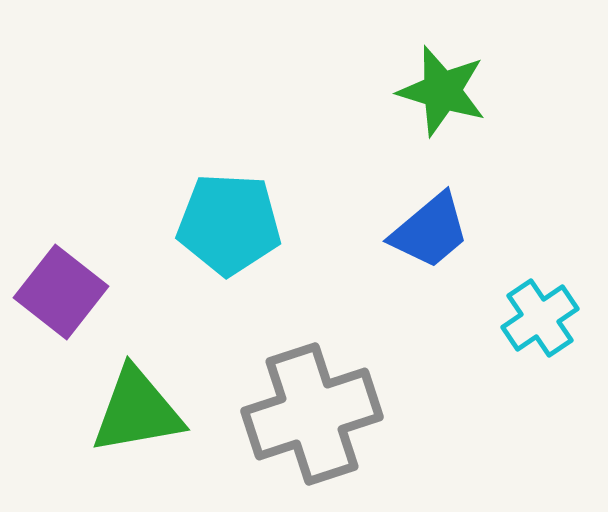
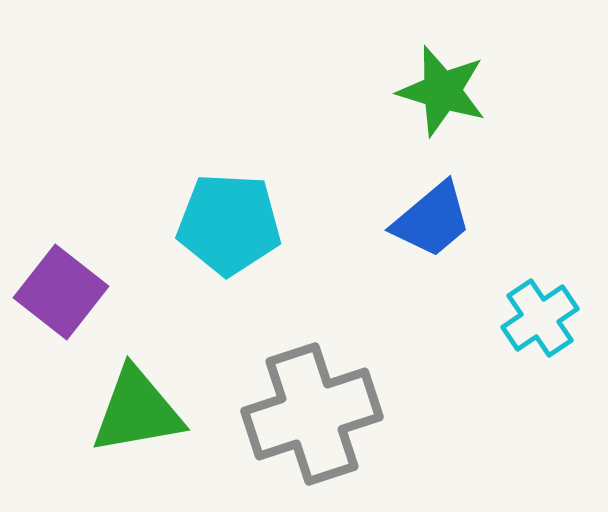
blue trapezoid: moved 2 px right, 11 px up
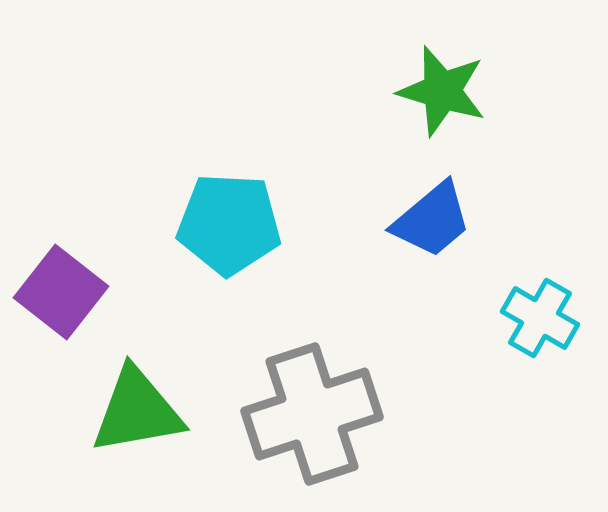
cyan cross: rotated 26 degrees counterclockwise
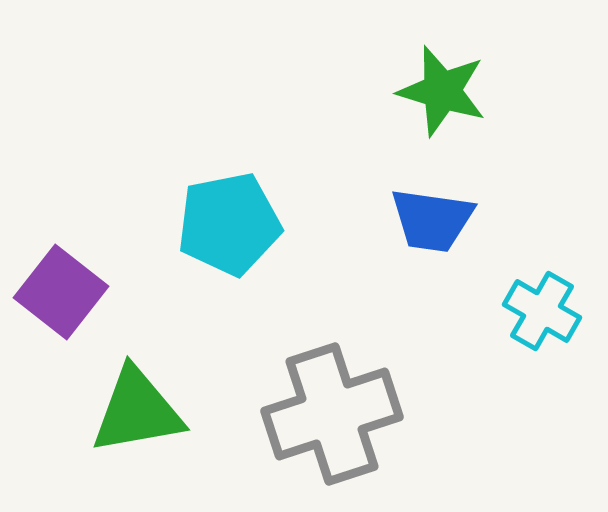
blue trapezoid: rotated 48 degrees clockwise
cyan pentagon: rotated 14 degrees counterclockwise
cyan cross: moved 2 px right, 7 px up
gray cross: moved 20 px right
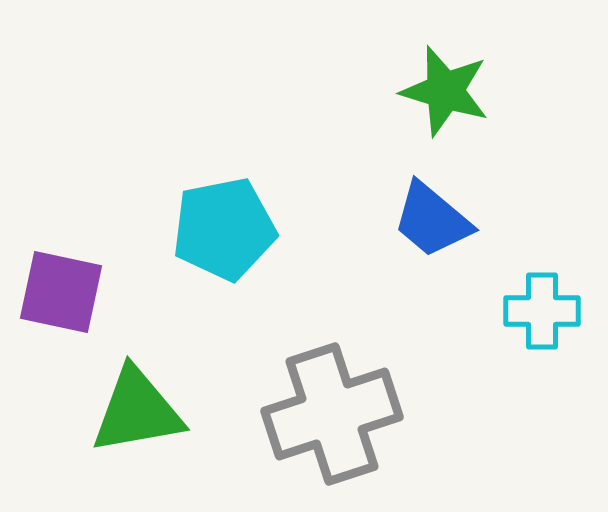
green star: moved 3 px right
blue trapezoid: rotated 32 degrees clockwise
cyan pentagon: moved 5 px left, 5 px down
purple square: rotated 26 degrees counterclockwise
cyan cross: rotated 30 degrees counterclockwise
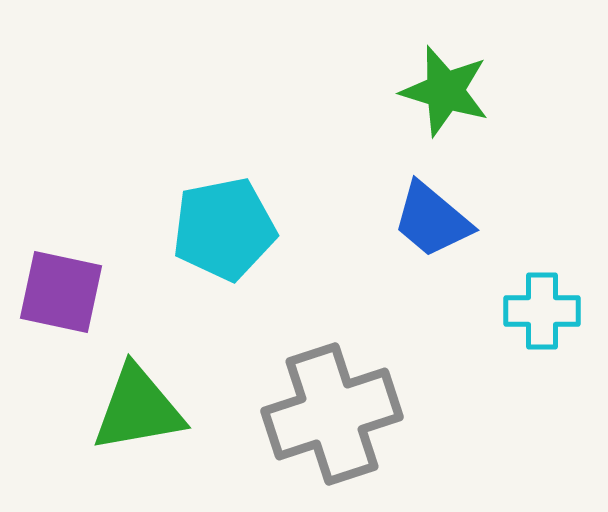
green triangle: moved 1 px right, 2 px up
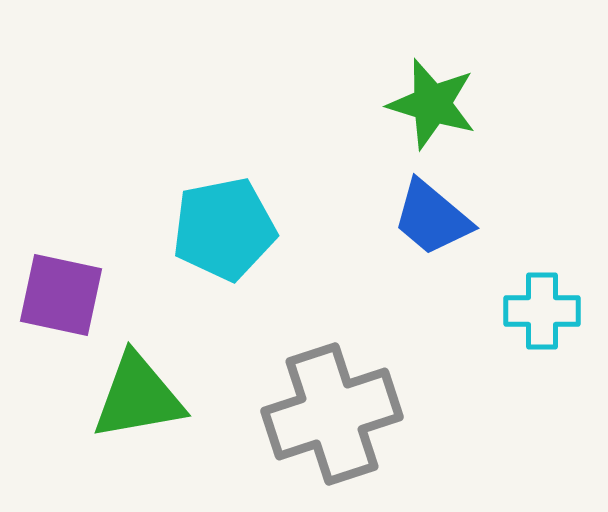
green star: moved 13 px left, 13 px down
blue trapezoid: moved 2 px up
purple square: moved 3 px down
green triangle: moved 12 px up
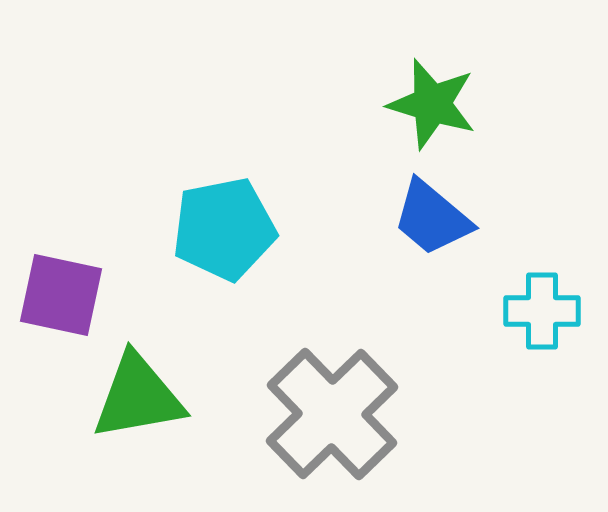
gray cross: rotated 26 degrees counterclockwise
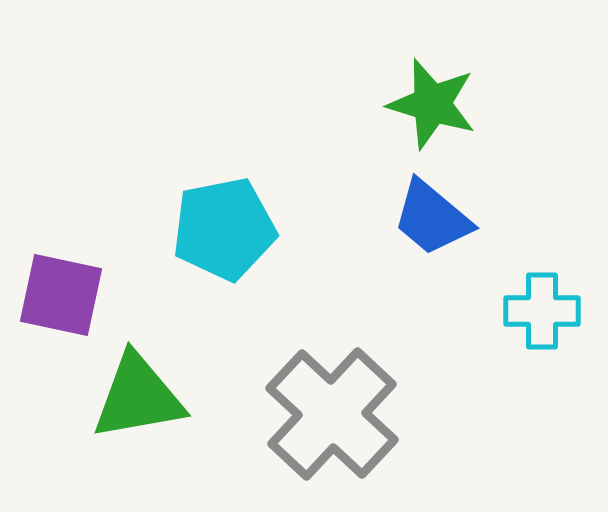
gray cross: rotated 3 degrees counterclockwise
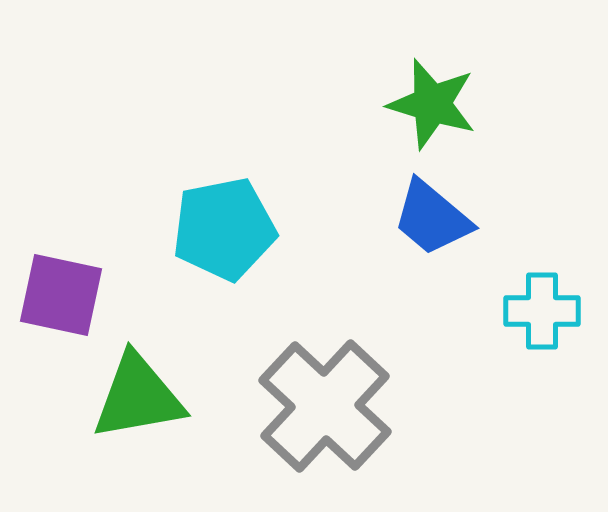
gray cross: moved 7 px left, 8 px up
